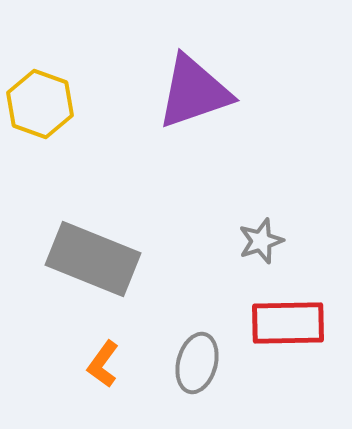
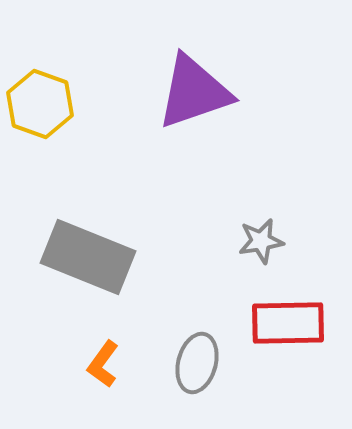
gray star: rotated 9 degrees clockwise
gray rectangle: moved 5 px left, 2 px up
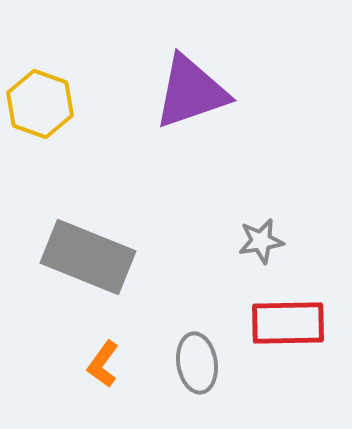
purple triangle: moved 3 px left
gray ellipse: rotated 24 degrees counterclockwise
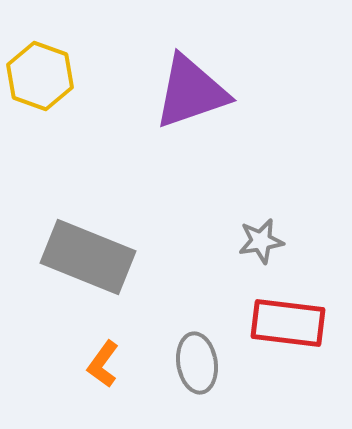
yellow hexagon: moved 28 px up
red rectangle: rotated 8 degrees clockwise
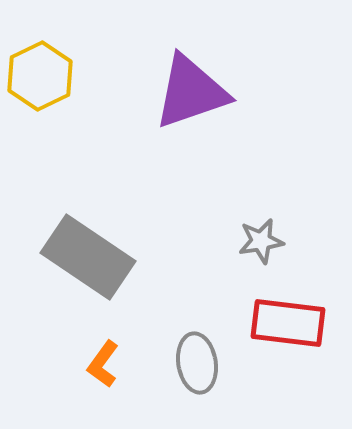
yellow hexagon: rotated 14 degrees clockwise
gray rectangle: rotated 12 degrees clockwise
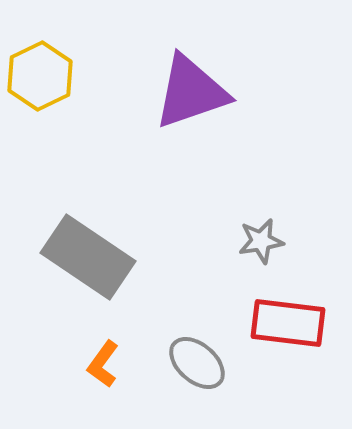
gray ellipse: rotated 40 degrees counterclockwise
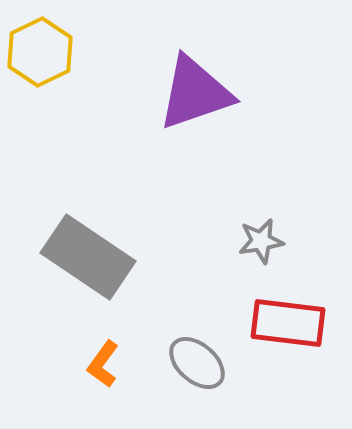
yellow hexagon: moved 24 px up
purple triangle: moved 4 px right, 1 px down
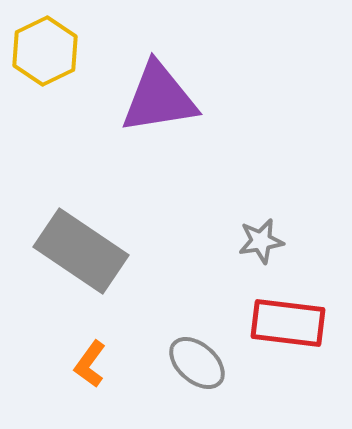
yellow hexagon: moved 5 px right, 1 px up
purple triangle: moved 36 px left, 5 px down; rotated 10 degrees clockwise
gray rectangle: moved 7 px left, 6 px up
orange L-shape: moved 13 px left
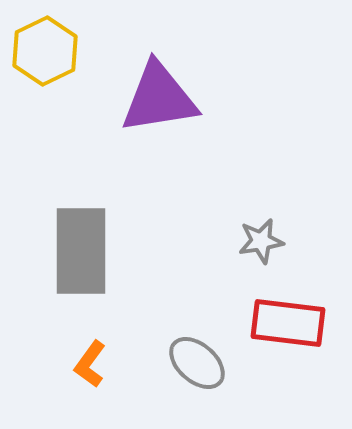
gray rectangle: rotated 56 degrees clockwise
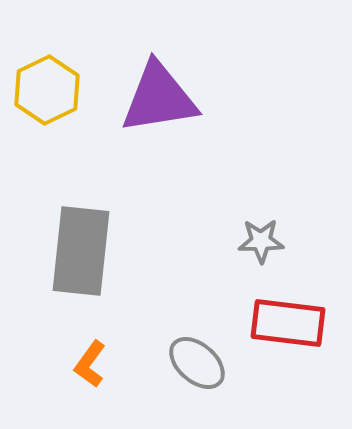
yellow hexagon: moved 2 px right, 39 px down
gray star: rotated 9 degrees clockwise
gray rectangle: rotated 6 degrees clockwise
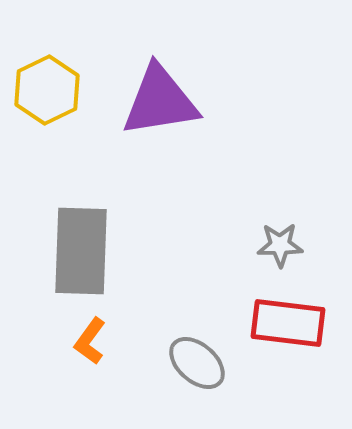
purple triangle: moved 1 px right, 3 px down
gray star: moved 19 px right, 4 px down
gray rectangle: rotated 4 degrees counterclockwise
orange L-shape: moved 23 px up
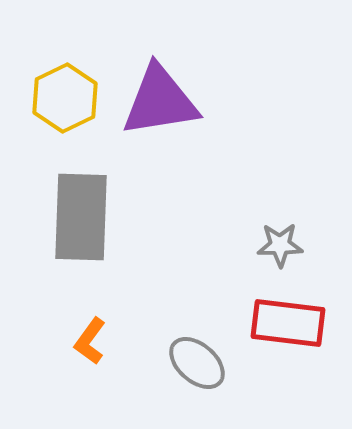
yellow hexagon: moved 18 px right, 8 px down
gray rectangle: moved 34 px up
